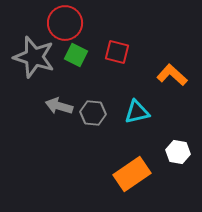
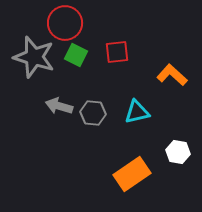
red square: rotated 20 degrees counterclockwise
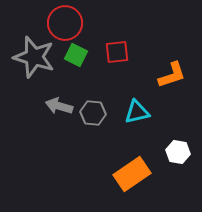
orange L-shape: rotated 120 degrees clockwise
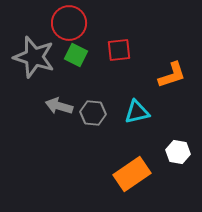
red circle: moved 4 px right
red square: moved 2 px right, 2 px up
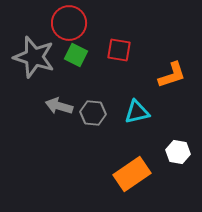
red square: rotated 15 degrees clockwise
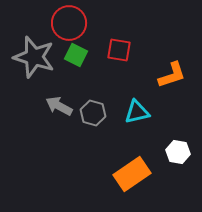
gray arrow: rotated 12 degrees clockwise
gray hexagon: rotated 10 degrees clockwise
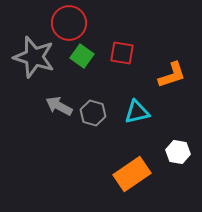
red square: moved 3 px right, 3 px down
green square: moved 6 px right, 1 px down; rotated 10 degrees clockwise
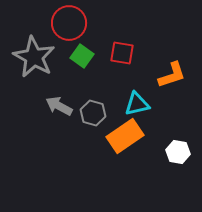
gray star: rotated 12 degrees clockwise
cyan triangle: moved 8 px up
orange rectangle: moved 7 px left, 38 px up
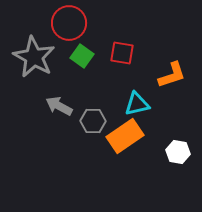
gray hexagon: moved 8 px down; rotated 15 degrees counterclockwise
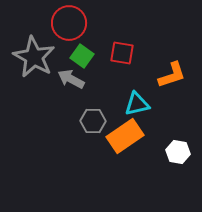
gray arrow: moved 12 px right, 27 px up
